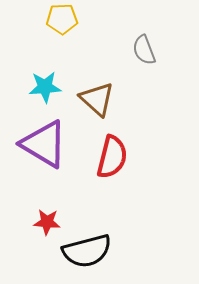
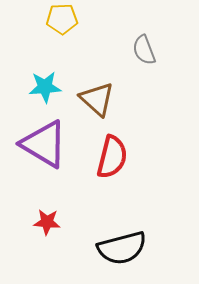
black semicircle: moved 35 px right, 3 px up
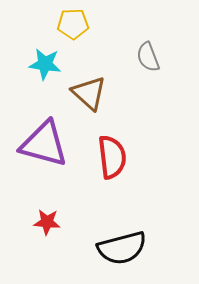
yellow pentagon: moved 11 px right, 5 px down
gray semicircle: moved 4 px right, 7 px down
cyan star: moved 23 px up; rotated 12 degrees clockwise
brown triangle: moved 8 px left, 6 px up
purple triangle: rotated 16 degrees counterclockwise
red semicircle: rotated 21 degrees counterclockwise
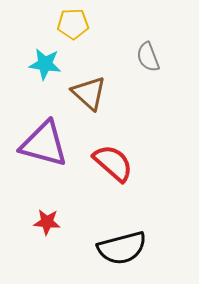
red semicircle: moved 1 px right, 6 px down; rotated 42 degrees counterclockwise
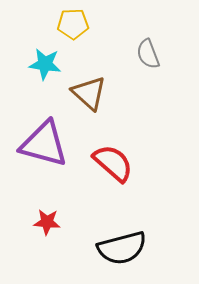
gray semicircle: moved 3 px up
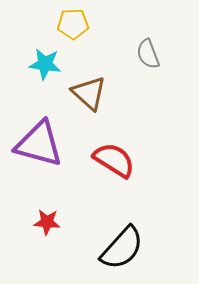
purple triangle: moved 5 px left
red semicircle: moved 1 px right, 3 px up; rotated 9 degrees counterclockwise
black semicircle: rotated 33 degrees counterclockwise
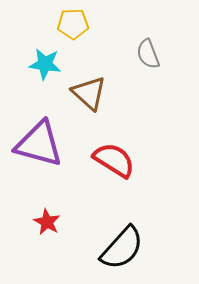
red star: rotated 24 degrees clockwise
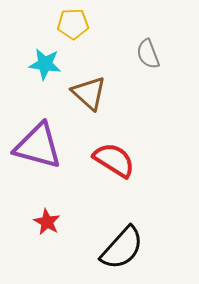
purple triangle: moved 1 px left, 2 px down
